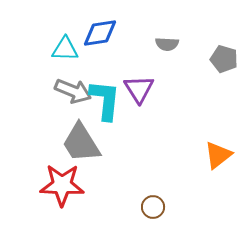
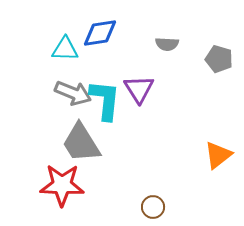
gray pentagon: moved 5 px left
gray arrow: moved 2 px down
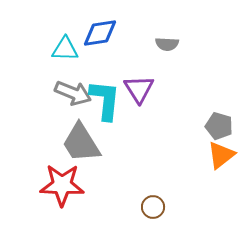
gray pentagon: moved 67 px down
orange triangle: moved 3 px right
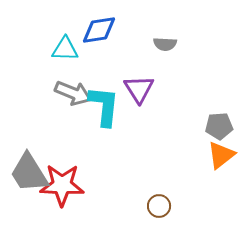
blue diamond: moved 1 px left, 3 px up
gray semicircle: moved 2 px left
cyan L-shape: moved 1 px left, 6 px down
gray pentagon: rotated 20 degrees counterclockwise
gray trapezoid: moved 52 px left, 30 px down
brown circle: moved 6 px right, 1 px up
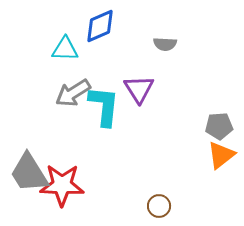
blue diamond: moved 1 px right, 4 px up; rotated 15 degrees counterclockwise
gray arrow: rotated 126 degrees clockwise
